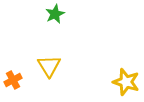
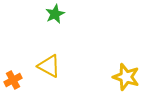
yellow triangle: rotated 30 degrees counterclockwise
yellow star: moved 5 px up
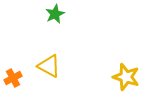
orange cross: moved 2 px up
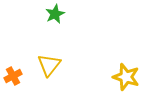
yellow triangle: moved 1 px up; rotated 40 degrees clockwise
orange cross: moved 2 px up
